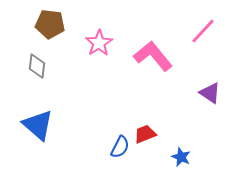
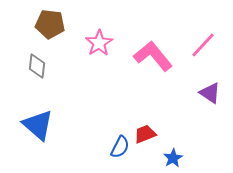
pink line: moved 14 px down
blue star: moved 8 px left, 1 px down; rotated 18 degrees clockwise
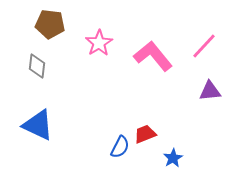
pink line: moved 1 px right, 1 px down
purple triangle: moved 2 px up; rotated 40 degrees counterclockwise
blue triangle: rotated 16 degrees counterclockwise
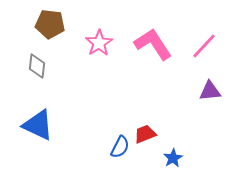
pink L-shape: moved 12 px up; rotated 6 degrees clockwise
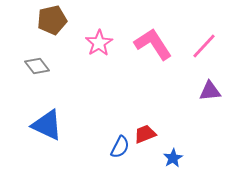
brown pentagon: moved 2 px right, 4 px up; rotated 20 degrees counterclockwise
gray diamond: rotated 45 degrees counterclockwise
blue triangle: moved 9 px right
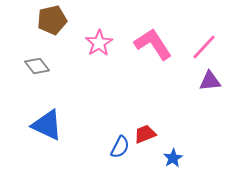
pink line: moved 1 px down
purple triangle: moved 10 px up
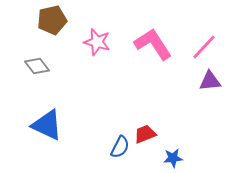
pink star: moved 2 px left, 1 px up; rotated 24 degrees counterclockwise
blue star: rotated 24 degrees clockwise
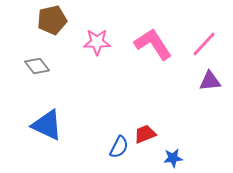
pink star: rotated 16 degrees counterclockwise
pink line: moved 3 px up
blue semicircle: moved 1 px left
